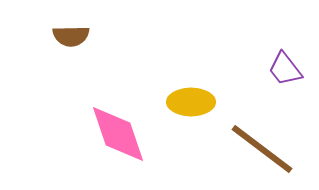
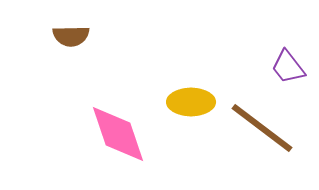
purple trapezoid: moved 3 px right, 2 px up
brown line: moved 21 px up
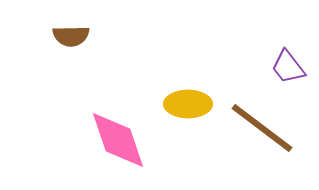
yellow ellipse: moved 3 px left, 2 px down
pink diamond: moved 6 px down
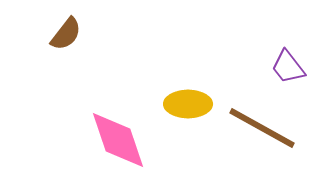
brown semicircle: moved 5 px left, 2 px up; rotated 51 degrees counterclockwise
brown line: rotated 8 degrees counterclockwise
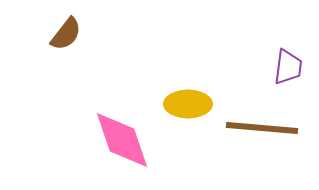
purple trapezoid: rotated 135 degrees counterclockwise
brown line: rotated 24 degrees counterclockwise
pink diamond: moved 4 px right
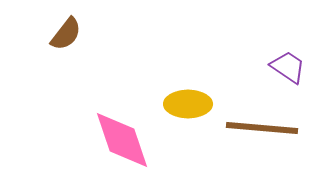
purple trapezoid: rotated 63 degrees counterclockwise
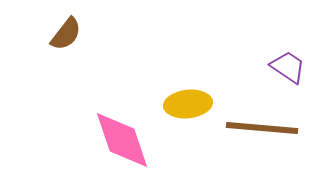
yellow ellipse: rotated 6 degrees counterclockwise
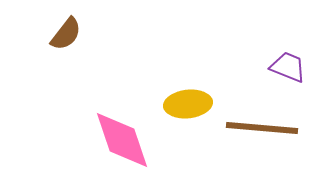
purple trapezoid: rotated 12 degrees counterclockwise
